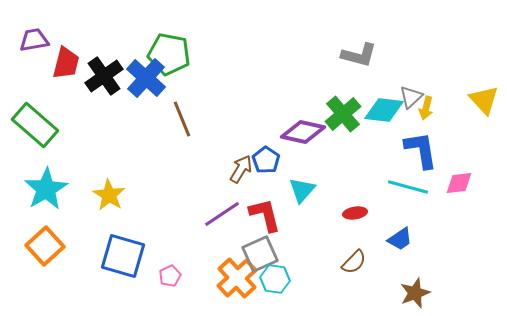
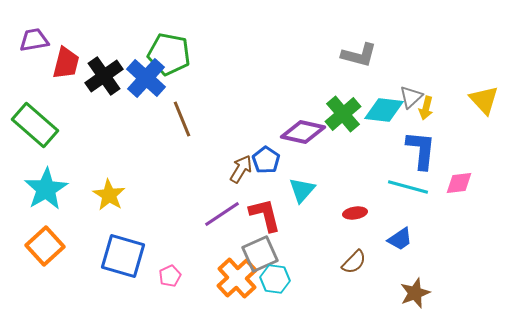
blue L-shape: rotated 15 degrees clockwise
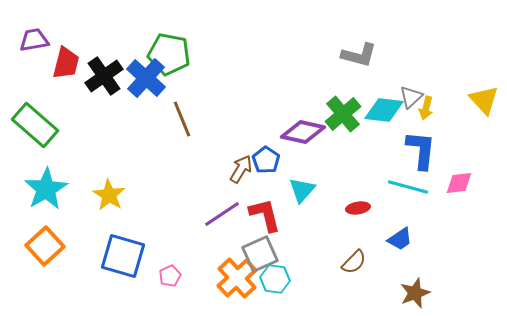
red ellipse: moved 3 px right, 5 px up
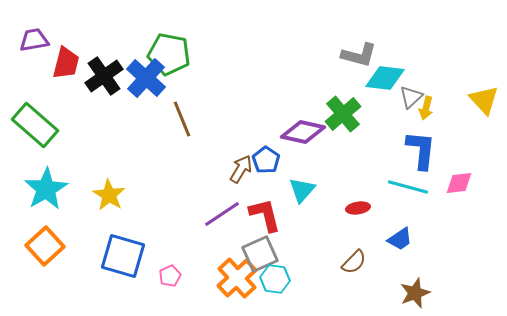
cyan diamond: moved 1 px right, 32 px up
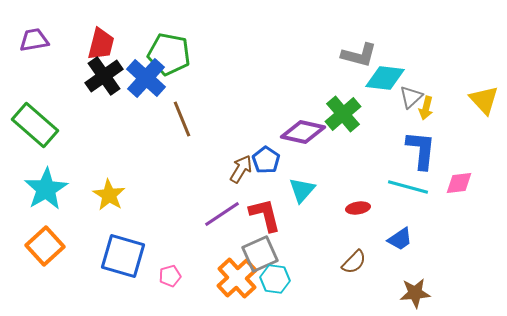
red trapezoid: moved 35 px right, 19 px up
pink pentagon: rotated 10 degrees clockwise
brown star: rotated 16 degrees clockwise
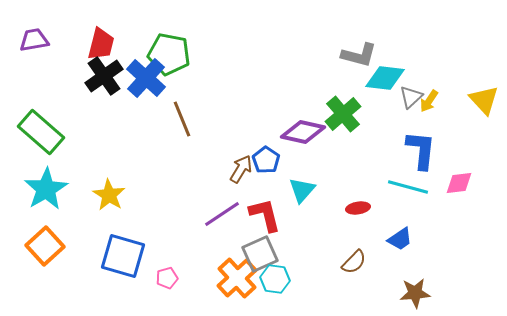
yellow arrow: moved 3 px right, 7 px up; rotated 20 degrees clockwise
green rectangle: moved 6 px right, 7 px down
pink pentagon: moved 3 px left, 2 px down
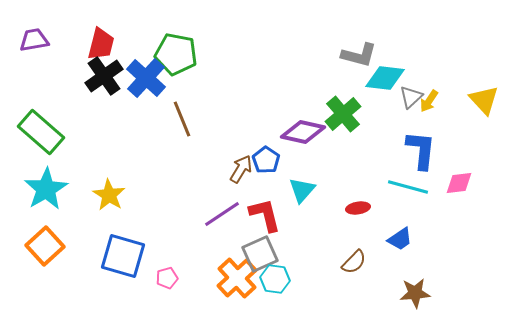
green pentagon: moved 7 px right
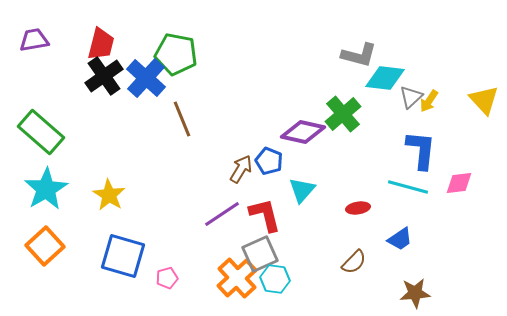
blue pentagon: moved 3 px right, 1 px down; rotated 12 degrees counterclockwise
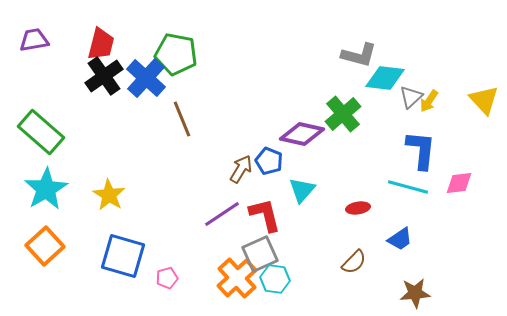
purple diamond: moved 1 px left, 2 px down
